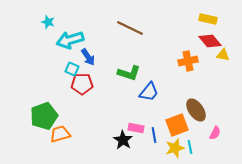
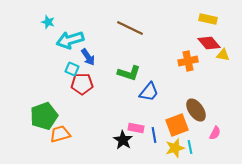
red diamond: moved 1 px left, 2 px down
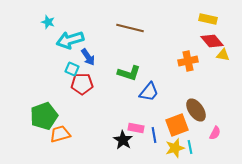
brown line: rotated 12 degrees counterclockwise
red diamond: moved 3 px right, 2 px up
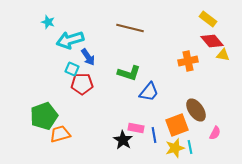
yellow rectangle: rotated 24 degrees clockwise
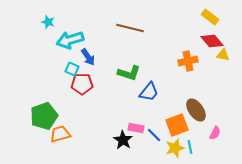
yellow rectangle: moved 2 px right, 2 px up
blue line: rotated 35 degrees counterclockwise
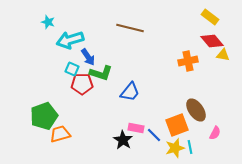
green L-shape: moved 28 px left
blue trapezoid: moved 19 px left
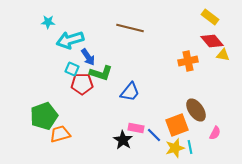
cyan star: rotated 16 degrees counterclockwise
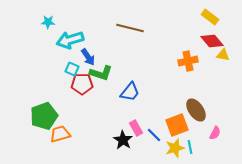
pink rectangle: rotated 49 degrees clockwise
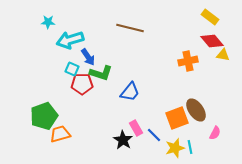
orange square: moved 7 px up
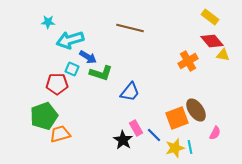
blue arrow: rotated 24 degrees counterclockwise
orange cross: rotated 18 degrees counterclockwise
red pentagon: moved 25 px left
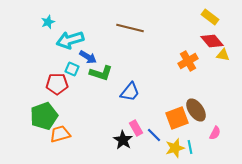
cyan star: rotated 24 degrees counterclockwise
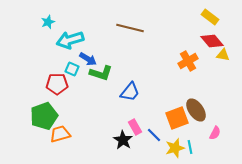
blue arrow: moved 2 px down
pink rectangle: moved 1 px left, 1 px up
